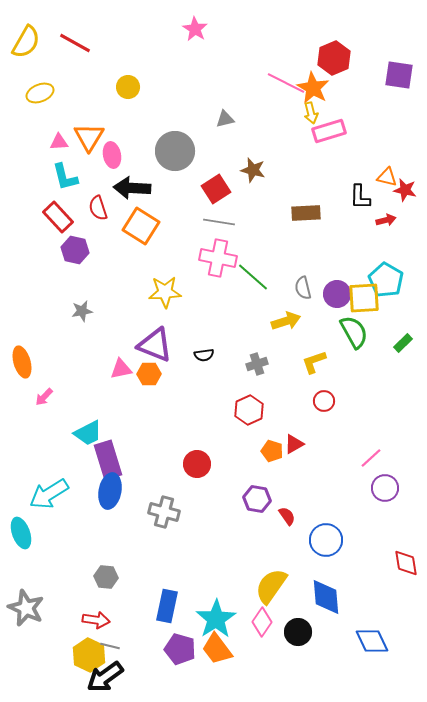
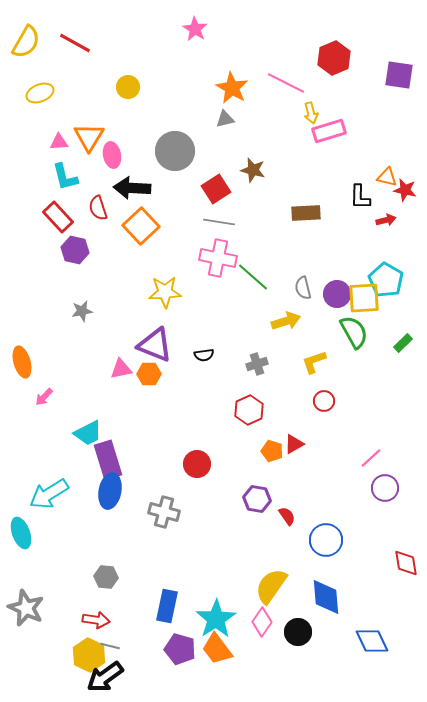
orange star at (313, 88): moved 81 px left
orange square at (141, 226): rotated 15 degrees clockwise
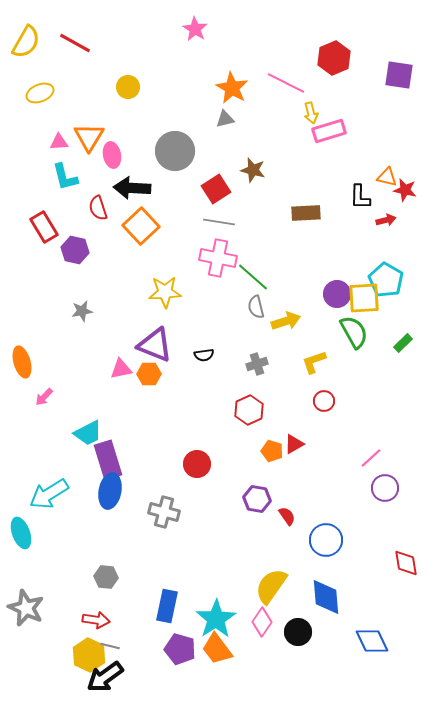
red rectangle at (58, 217): moved 14 px left, 10 px down; rotated 12 degrees clockwise
gray semicircle at (303, 288): moved 47 px left, 19 px down
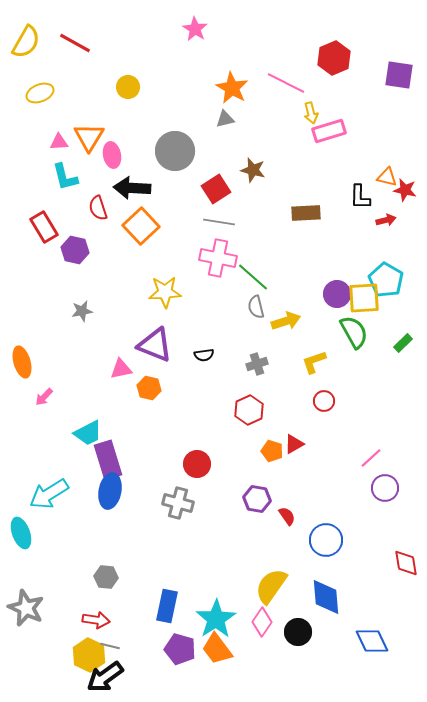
orange hexagon at (149, 374): moved 14 px down; rotated 15 degrees clockwise
gray cross at (164, 512): moved 14 px right, 9 px up
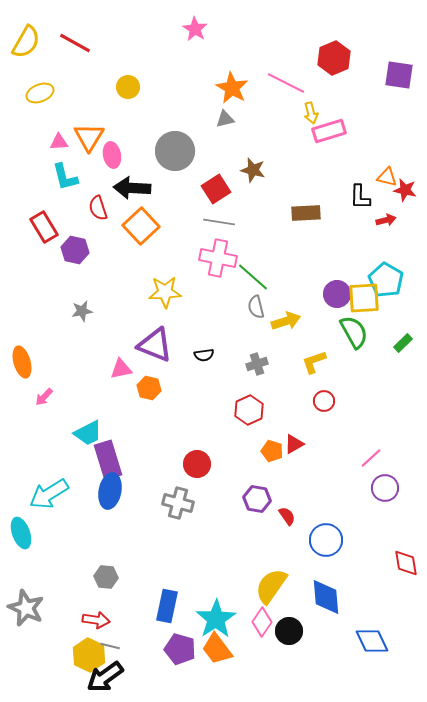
black circle at (298, 632): moved 9 px left, 1 px up
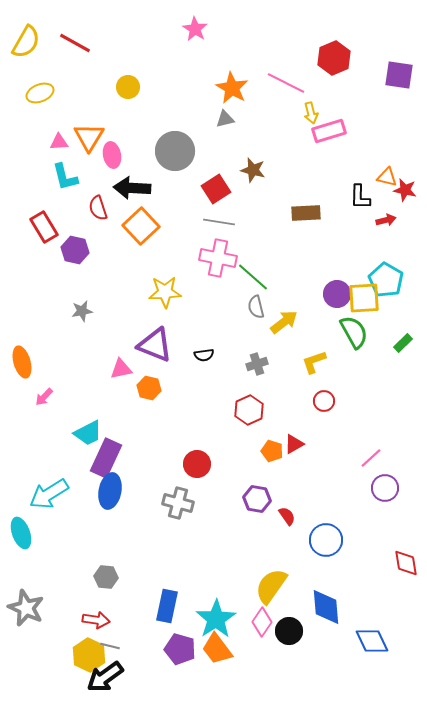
yellow arrow at (286, 321): moved 2 px left, 1 px down; rotated 20 degrees counterclockwise
purple rectangle at (108, 460): moved 2 px left, 2 px up; rotated 42 degrees clockwise
blue diamond at (326, 597): moved 10 px down
